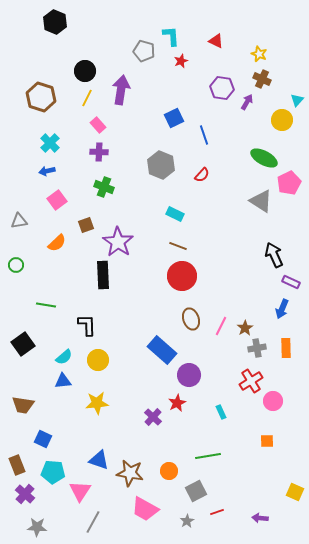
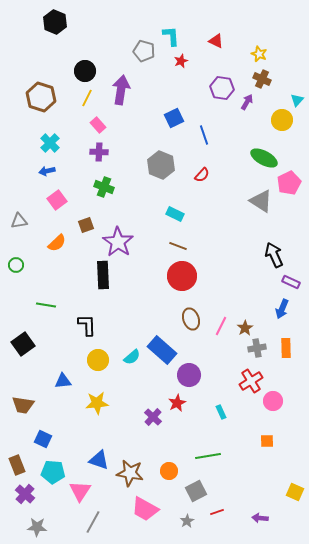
cyan semicircle at (64, 357): moved 68 px right
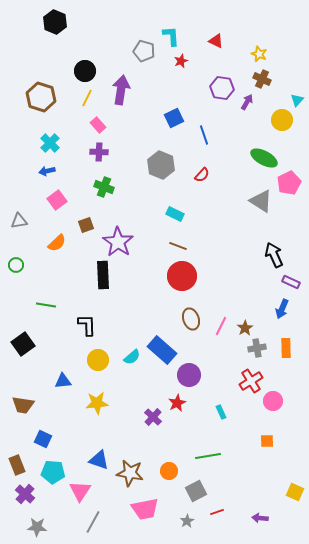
pink trapezoid at (145, 509): rotated 40 degrees counterclockwise
